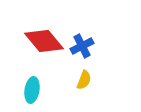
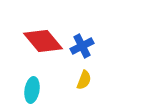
red diamond: moved 1 px left
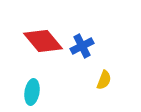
yellow semicircle: moved 20 px right
cyan ellipse: moved 2 px down
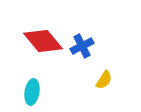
yellow semicircle: rotated 12 degrees clockwise
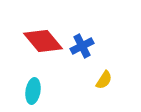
cyan ellipse: moved 1 px right, 1 px up
